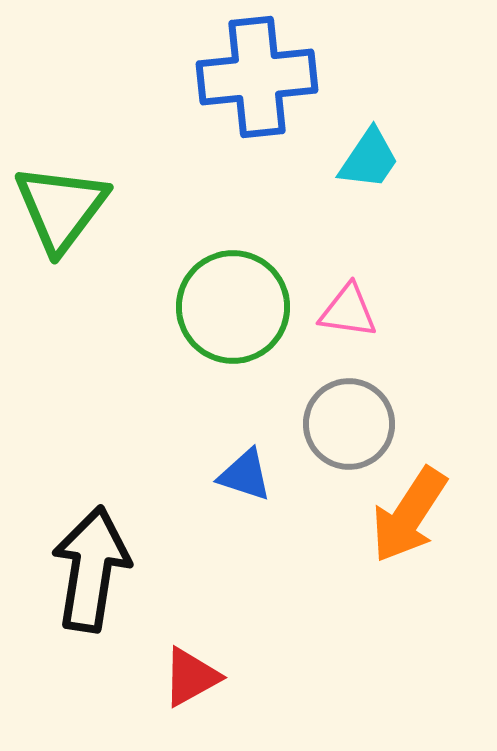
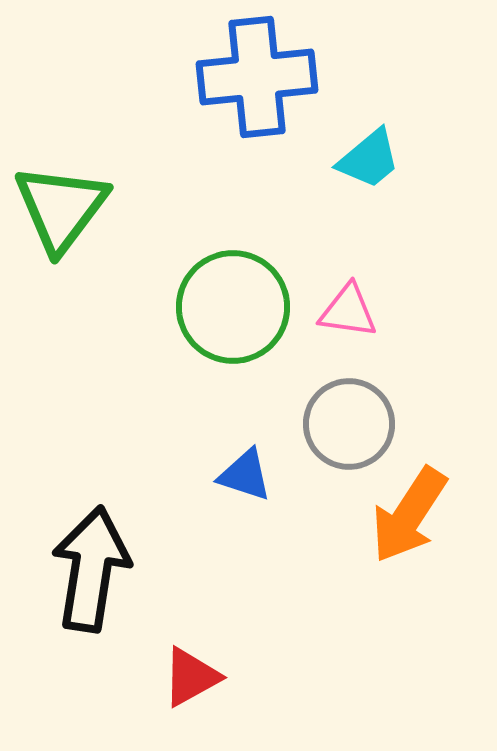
cyan trapezoid: rotated 16 degrees clockwise
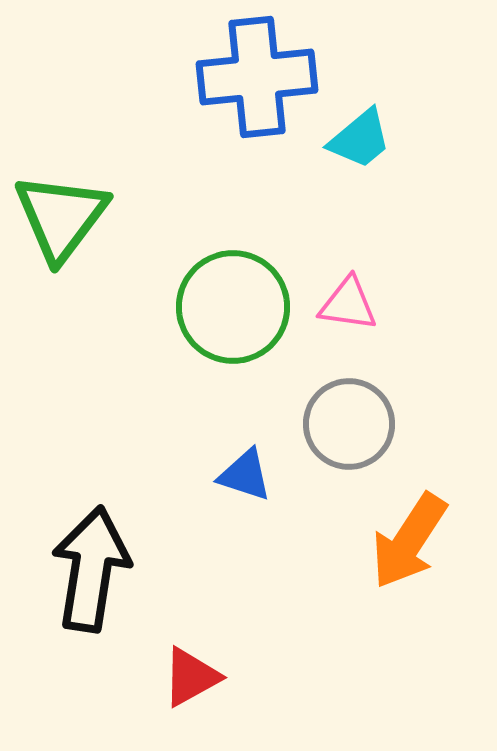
cyan trapezoid: moved 9 px left, 20 px up
green triangle: moved 9 px down
pink triangle: moved 7 px up
orange arrow: moved 26 px down
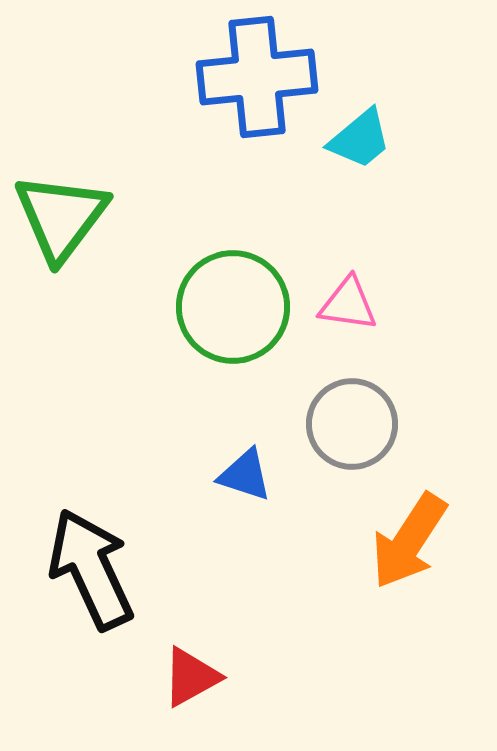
gray circle: moved 3 px right
black arrow: rotated 34 degrees counterclockwise
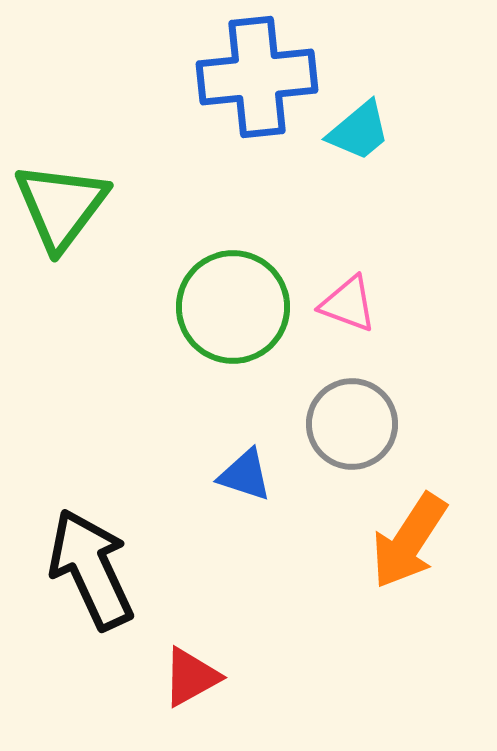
cyan trapezoid: moved 1 px left, 8 px up
green triangle: moved 11 px up
pink triangle: rotated 12 degrees clockwise
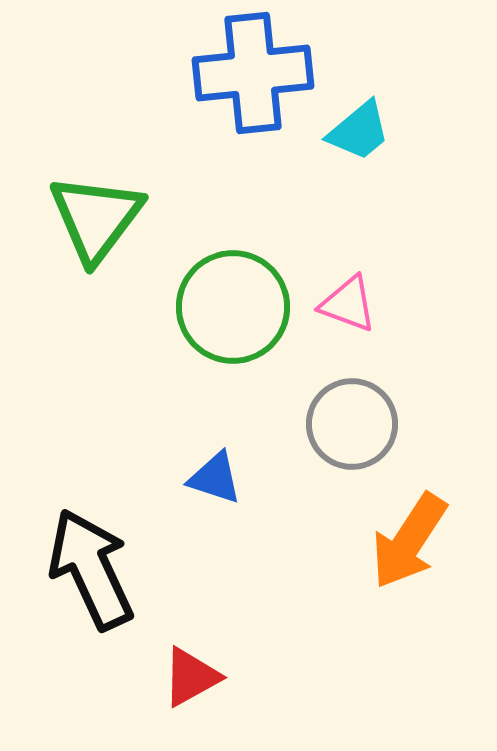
blue cross: moved 4 px left, 4 px up
green triangle: moved 35 px right, 12 px down
blue triangle: moved 30 px left, 3 px down
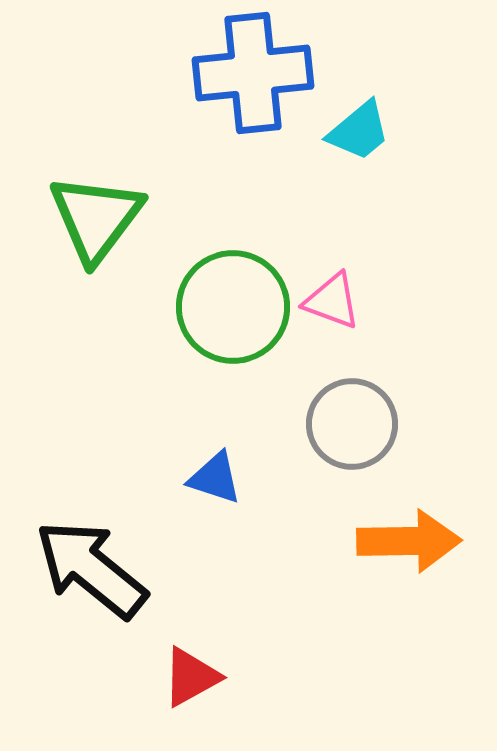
pink triangle: moved 16 px left, 3 px up
orange arrow: rotated 124 degrees counterclockwise
black arrow: rotated 26 degrees counterclockwise
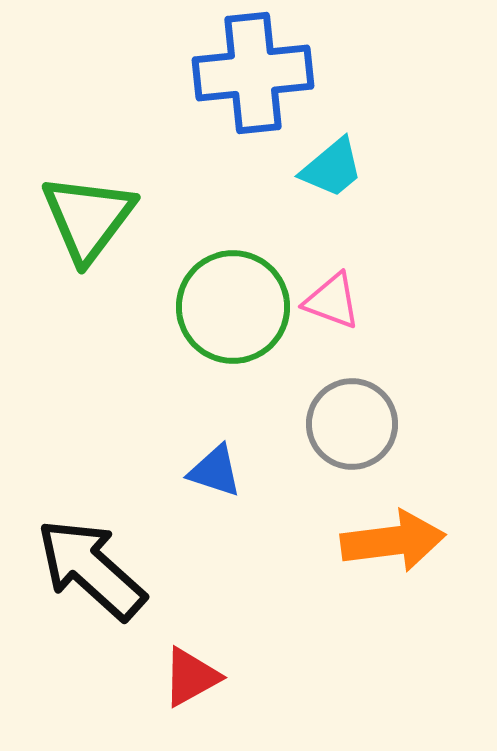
cyan trapezoid: moved 27 px left, 37 px down
green triangle: moved 8 px left
blue triangle: moved 7 px up
orange arrow: moved 16 px left; rotated 6 degrees counterclockwise
black arrow: rotated 3 degrees clockwise
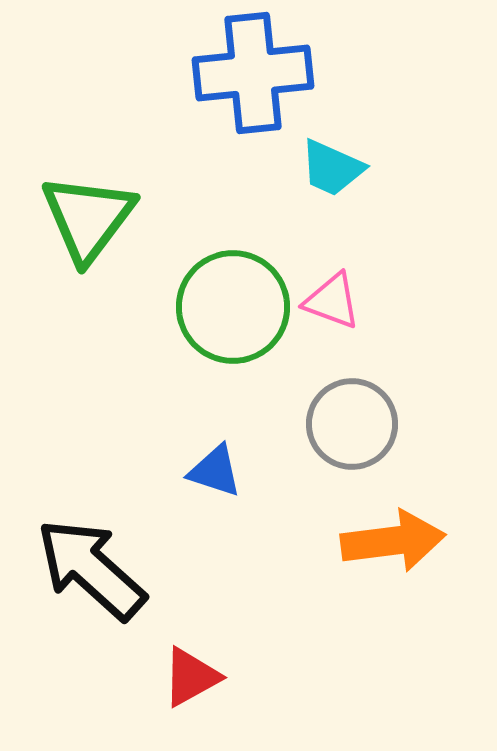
cyan trapezoid: rotated 64 degrees clockwise
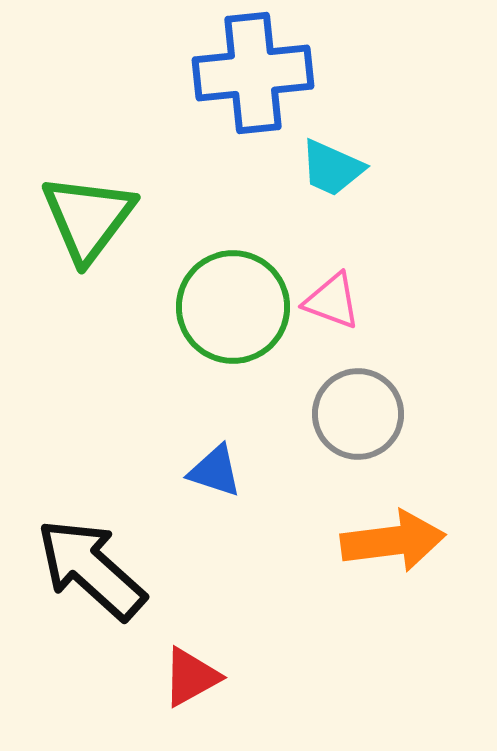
gray circle: moved 6 px right, 10 px up
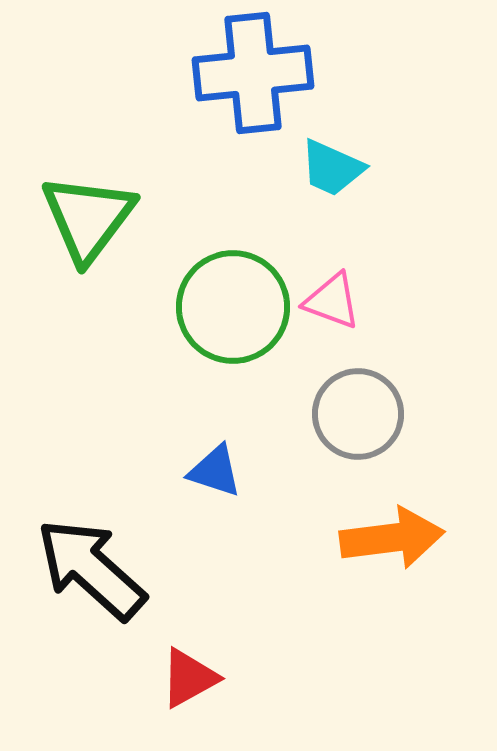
orange arrow: moved 1 px left, 3 px up
red triangle: moved 2 px left, 1 px down
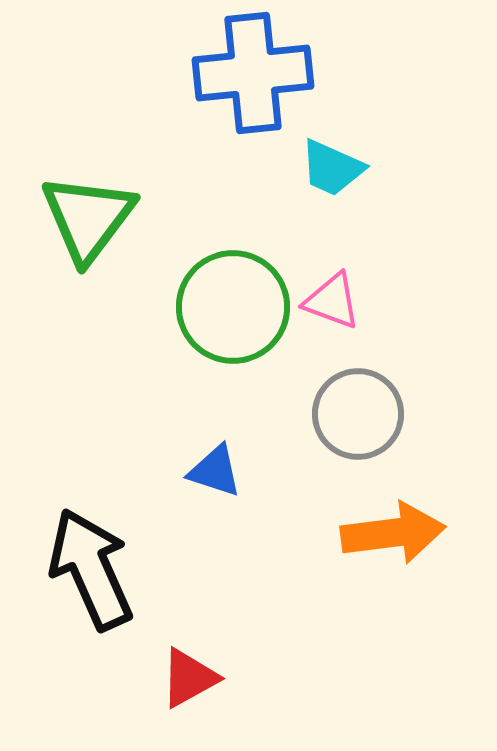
orange arrow: moved 1 px right, 5 px up
black arrow: rotated 24 degrees clockwise
